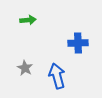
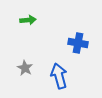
blue cross: rotated 12 degrees clockwise
blue arrow: moved 2 px right
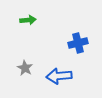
blue cross: rotated 24 degrees counterclockwise
blue arrow: rotated 80 degrees counterclockwise
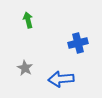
green arrow: rotated 98 degrees counterclockwise
blue arrow: moved 2 px right, 3 px down
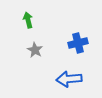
gray star: moved 10 px right, 18 px up
blue arrow: moved 8 px right
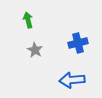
blue arrow: moved 3 px right, 1 px down
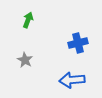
green arrow: rotated 35 degrees clockwise
gray star: moved 10 px left, 10 px down
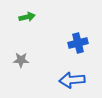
green arrow: moved 1 px left, 3 px up; rotated 56 degrees clockwise
gray star: moved 4 px left; rotated 28 degrees counterclockwise
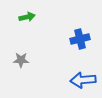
blue cross: moved 2 px right, 4 px up
blue arrow: moved 11 px right
